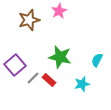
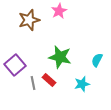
gray line: moved 5 px down; rotated 56 degrees counterclockwise
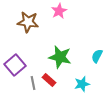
brown star: moved 1 px left, 2 px down; rotated 25 degrees clockwise
cyan semicircle: moved 4 px up
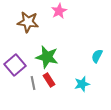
green star: moved 13 px left
red rectangle: rotated 16 degrees clockwise
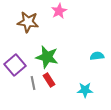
cyan semicircle: rotated 56 degrees clockwise
cyan star: moved 3 px right, 6 px down; rotated 14 degrees clockwise
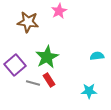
green star: rotated 30 degrees clockwise
gray line: rotated 64 degrees counterclockwise
cyan star: moved 4 px right, 1 px down
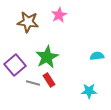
pink star: moved 4 px down
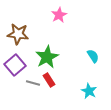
brown star: moved 10 px left, 12 px down
cyan semicircle: moved 4 px left; rotated 64 degrees clockwise
cyan star: rotated 28 degrees clockwise
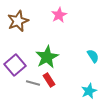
brown star: moved 13 px up; rotated 30 degrees counterclockwise
cyan star: rotated 21 degrees clockwise
